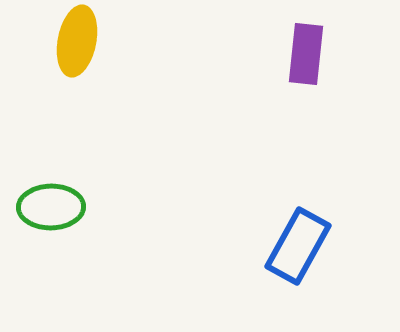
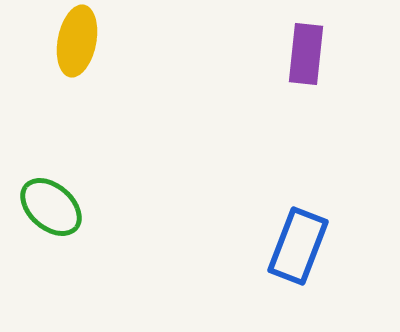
green ellipse: rotated 42 degrees clockwise
blue rectangle: rotated 8 degrees counterclockwise
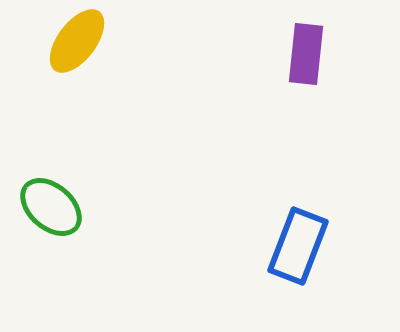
yellow ellipse: rotated 26 degrees clockwise
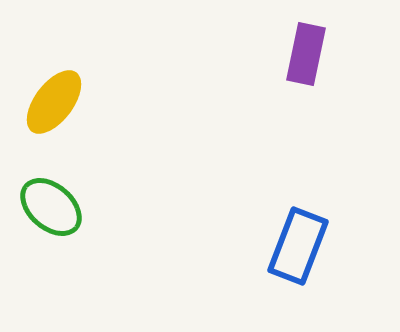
yellow ellipse: moved 23 px left, 61 px down
purple rectangle: rotated 6 degrees clockwise
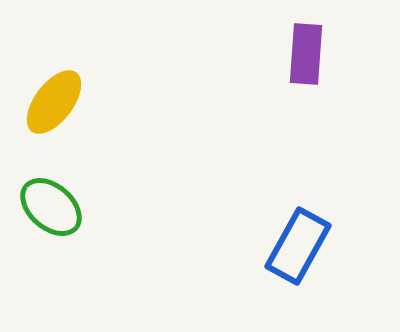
purple rectangle: rotated 8 degrees counterclockwise
blue rectangle: rotated 8 degrees clockwise
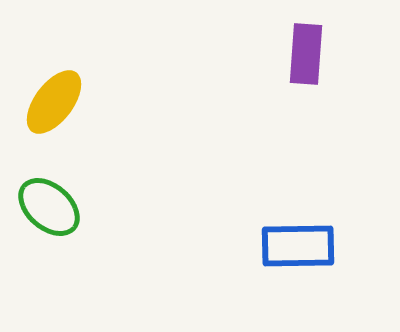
green ellipse: moved 2 px left
blue rectangle: rotated 60 degrees clockwise
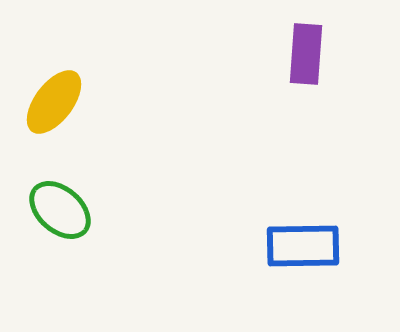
green ellipse: moved 11 px right, 3 px down
blue rectangle: moved 5 px right
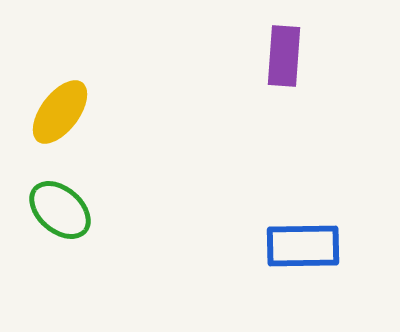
purple rectangle: moved 22 px left, 2 px down
yellow ellipse: moved 6 px right, 10 px down
